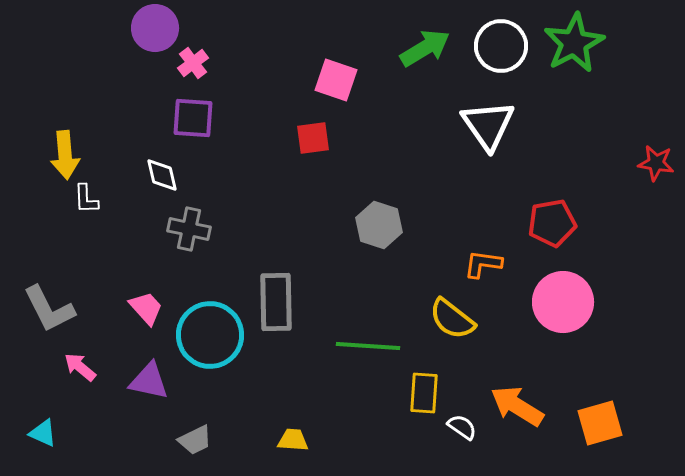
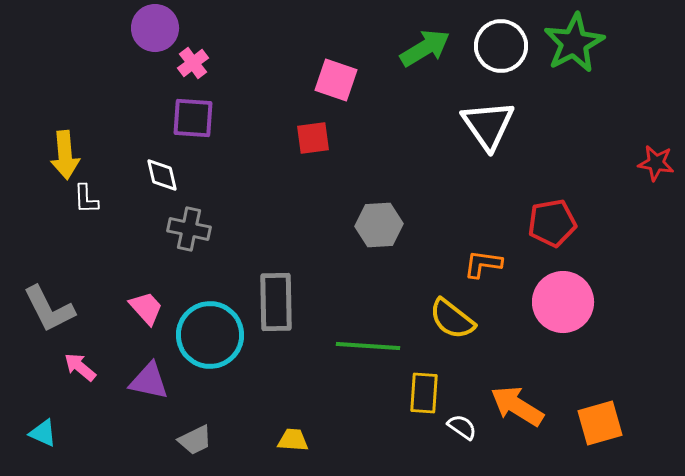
gray hexagon: rotated 21 degrees counterclockwise
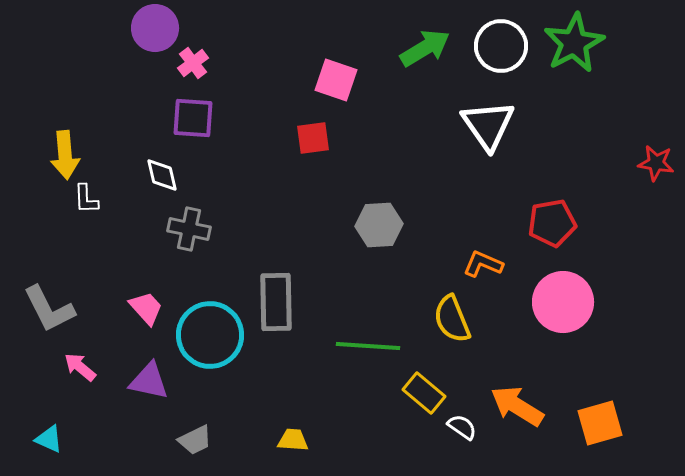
orange L-shape: rotated 15 degrees clockwise
yellow semicircle: rotated 30 degrees clockwise
yellow rectangle: rotated 54 degrees counterclockwise
cyan triangle: moved 6 px right, 6 px down
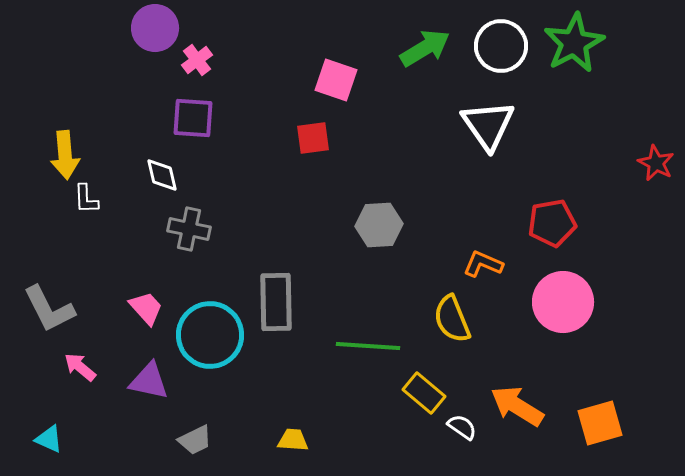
pink cross: moved 4 px right, 3 px up
red star: rotated 18 degrees clockwise
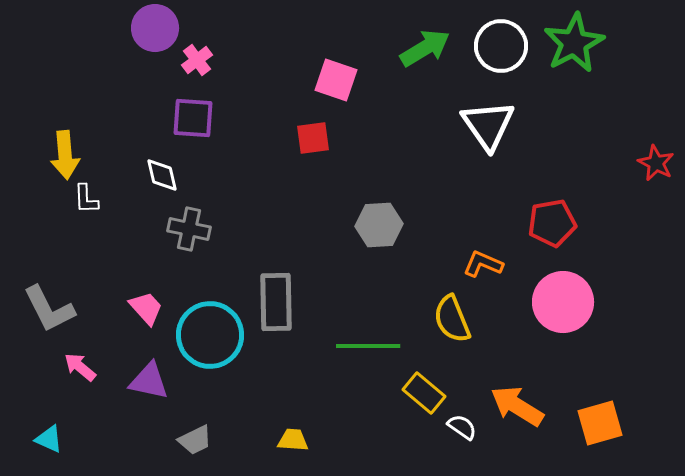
green line: rotated 4 degrees counterclockwise
